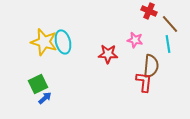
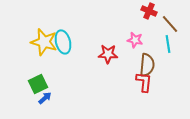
brown semicircle: moved 4 px left, 1 px up
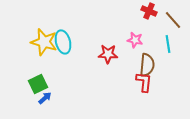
brown line: moved 3 px right, 4 px up
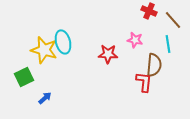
yellow star: moved 8 px down
brown semicircle: moved 7 px right
green square: moved 14 px left, 7 px up
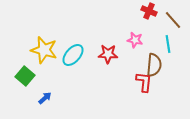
cyan ellipse: moved 10 px right, 13 px down; rotated 55 degrees clockwise
green square: moved 1 px right, 1 px up; rotated 24 degrees counterclockwise
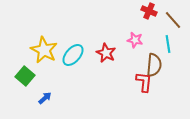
yellow star: rotated 12 degrees clockwise
red star: moved 2 px left, 1 px up; rotated 24 degrees clockwise
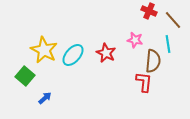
brown semicircle: moved 1 px left, 4 px up
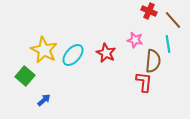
blue arrow: moved 1 px left, 2 px down
